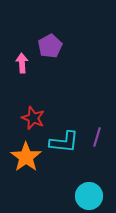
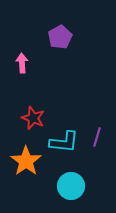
purple pentagon: moved 10 px right, 9 px up
orange star: moved 4 px down
cyan circle: moved 18 px left, 10 px up
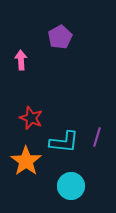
pink arrow: moved 1 px left, 3 px up
red star: moved 2 px left
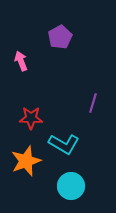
pink arrow: moved 1 px down; rotated 18 degrees counterclockwise
red star: rotated 20 degrees counterclockwise
purple line: moved 4 px left, 34 px up
cyan L-shape: moved 2 px down; rotated 24 degrees clockwise
orange star: rotated 16 degrees clockwise
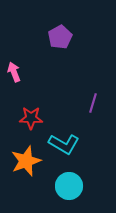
pink arrow: moved 7 px left, 11 px down
cyan circle: moved 2 px left
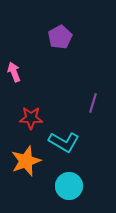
cyan L-shape: moved 2 px up
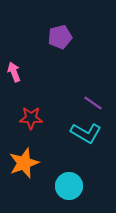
purple pentagon: rotated 15 degrees clockwise
purple line: rotated 72 degrees counterclockwise
cyan L-shape: moved 22 px right, 9 px up
orange star: moved 2 px left, 2 px down
